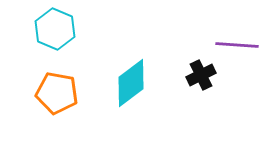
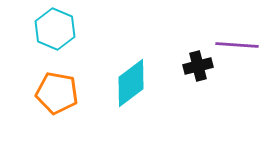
black cross: moved 3 px left, 9 px up; rotated 12 degrees clockwise
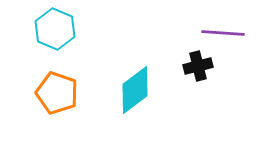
purple line: moved 14 px left, 12 px up
cyan diamond: moved 4 px right, 7 px down
orange pentagon: rotated 9 degrees clockwise
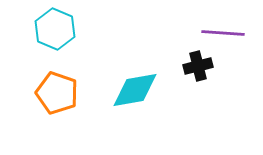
cyan diamond: rotated 27 degrees clockwise
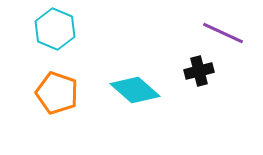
purple line: rotated 21 degrees clockwise
black cross: moved 1 px right, 5 px down
cyan diamond: rotated 51 degrees clockwise
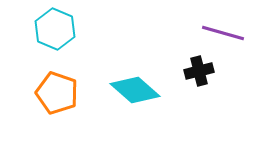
purple line: rotated 9 degrees counterclockwise
